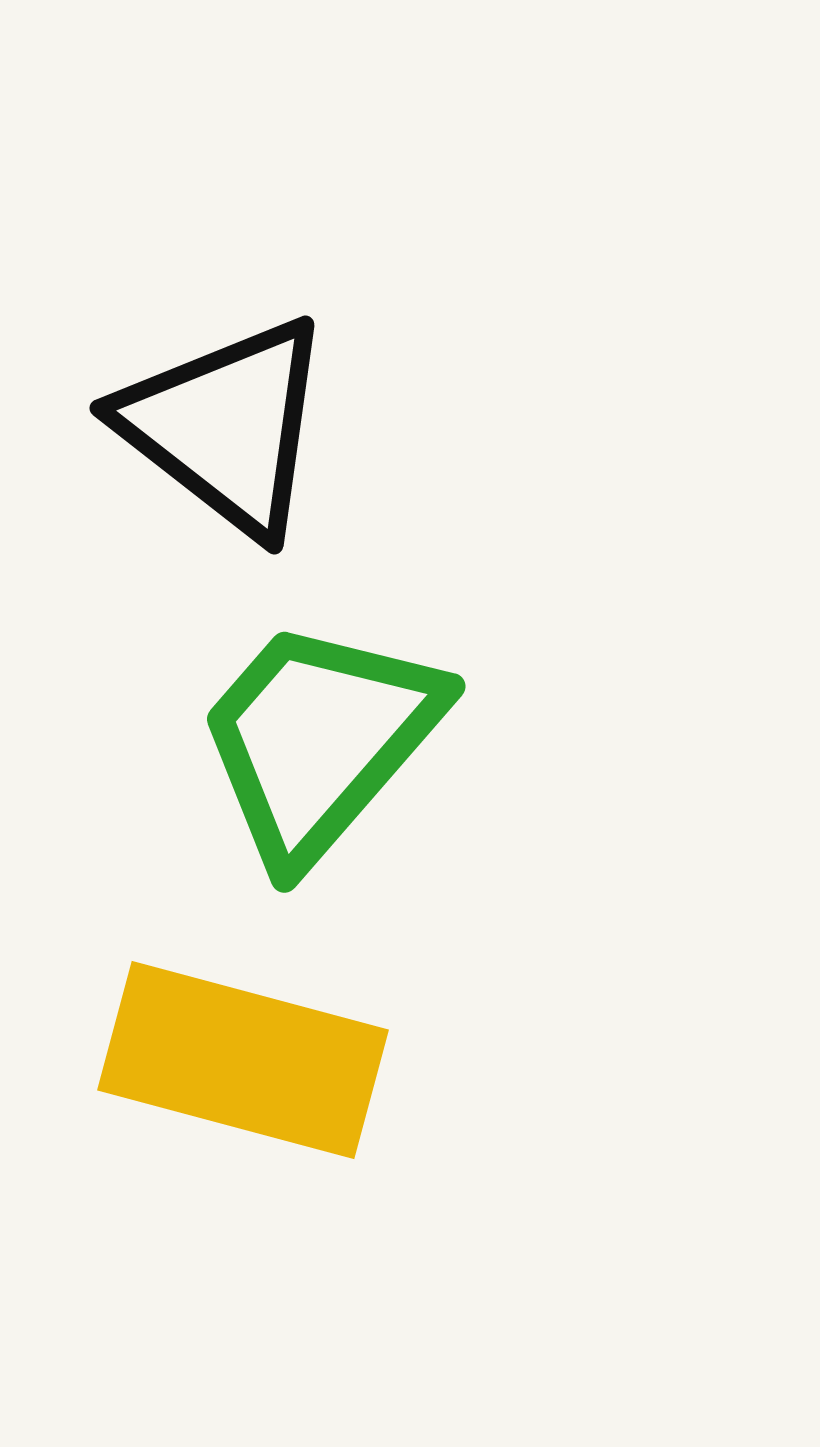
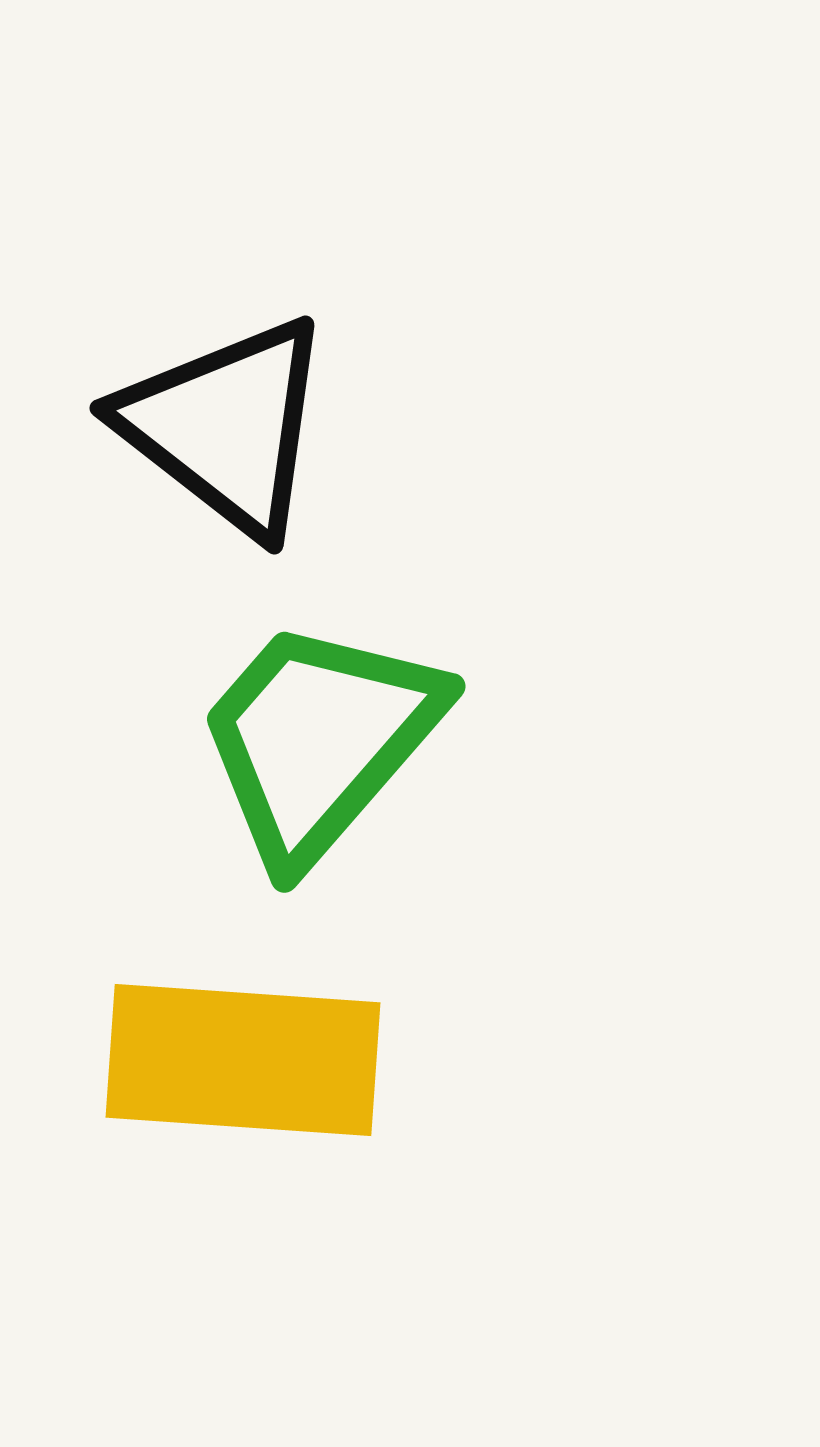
yellow rectangle: rotated 11 degrees counterclockwise
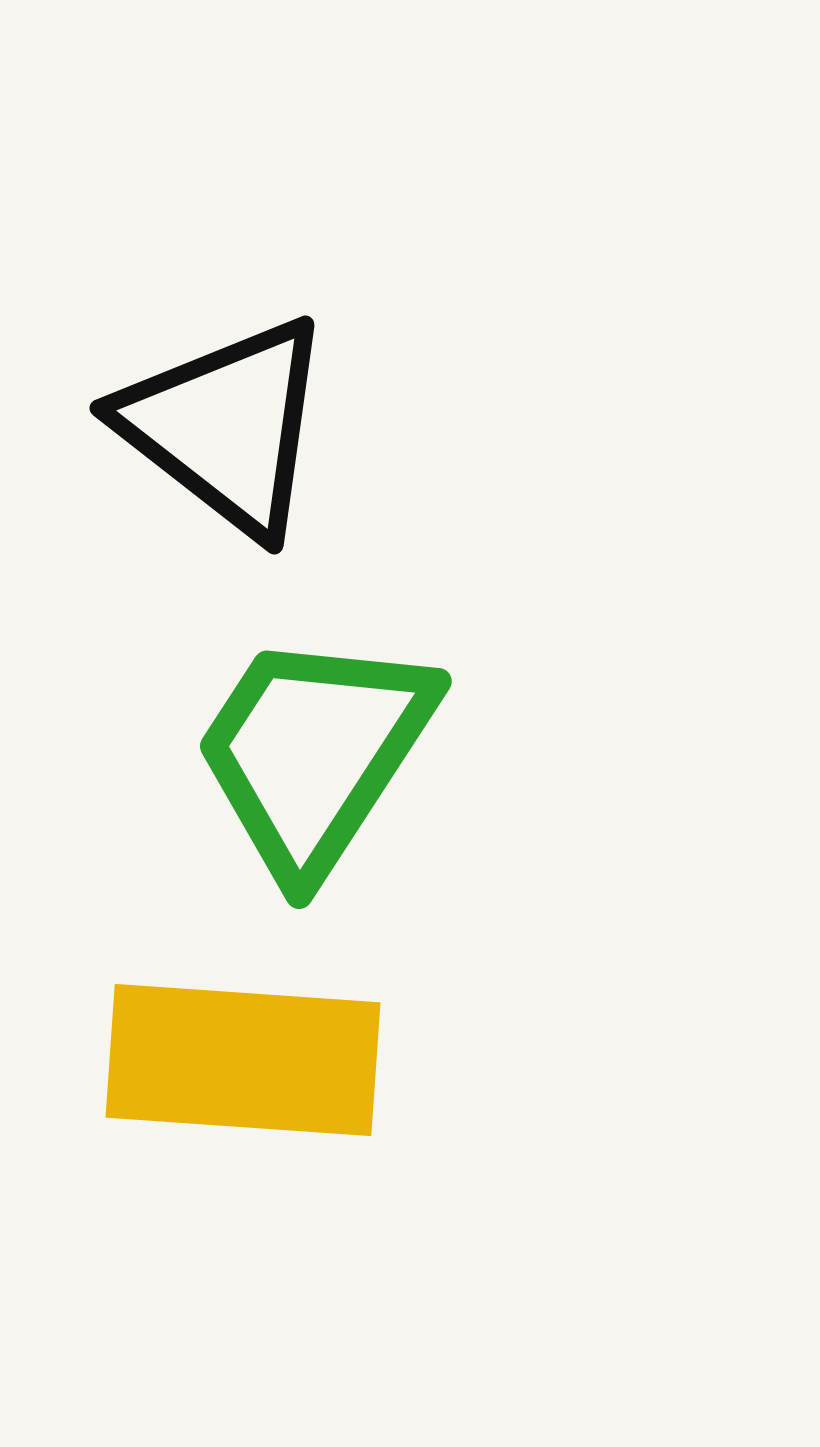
green trapezoid: moved 5 px left, 13 px down; rotated 8 degrees counterclockwise
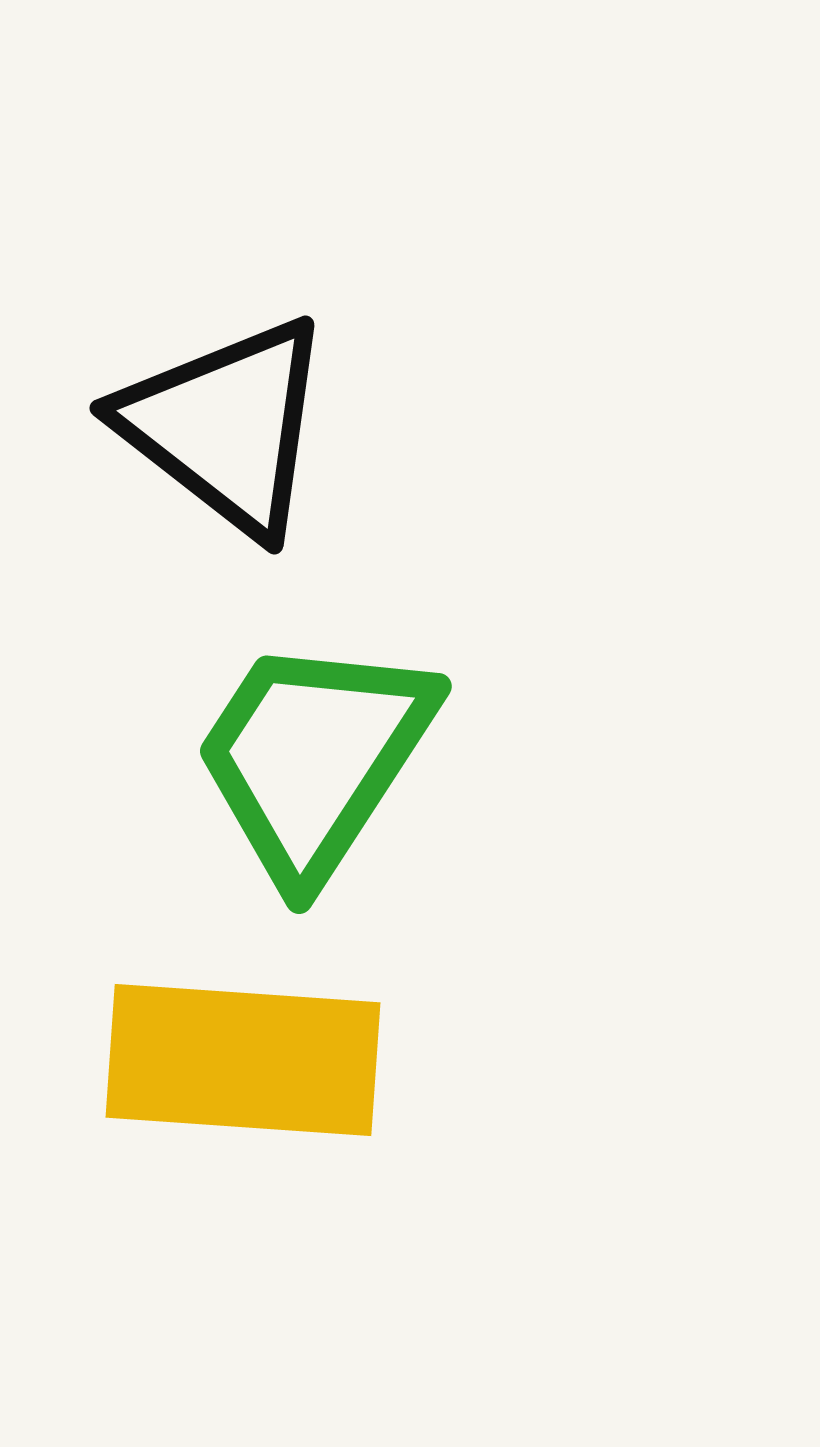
green trapezoid: moved 5 px down
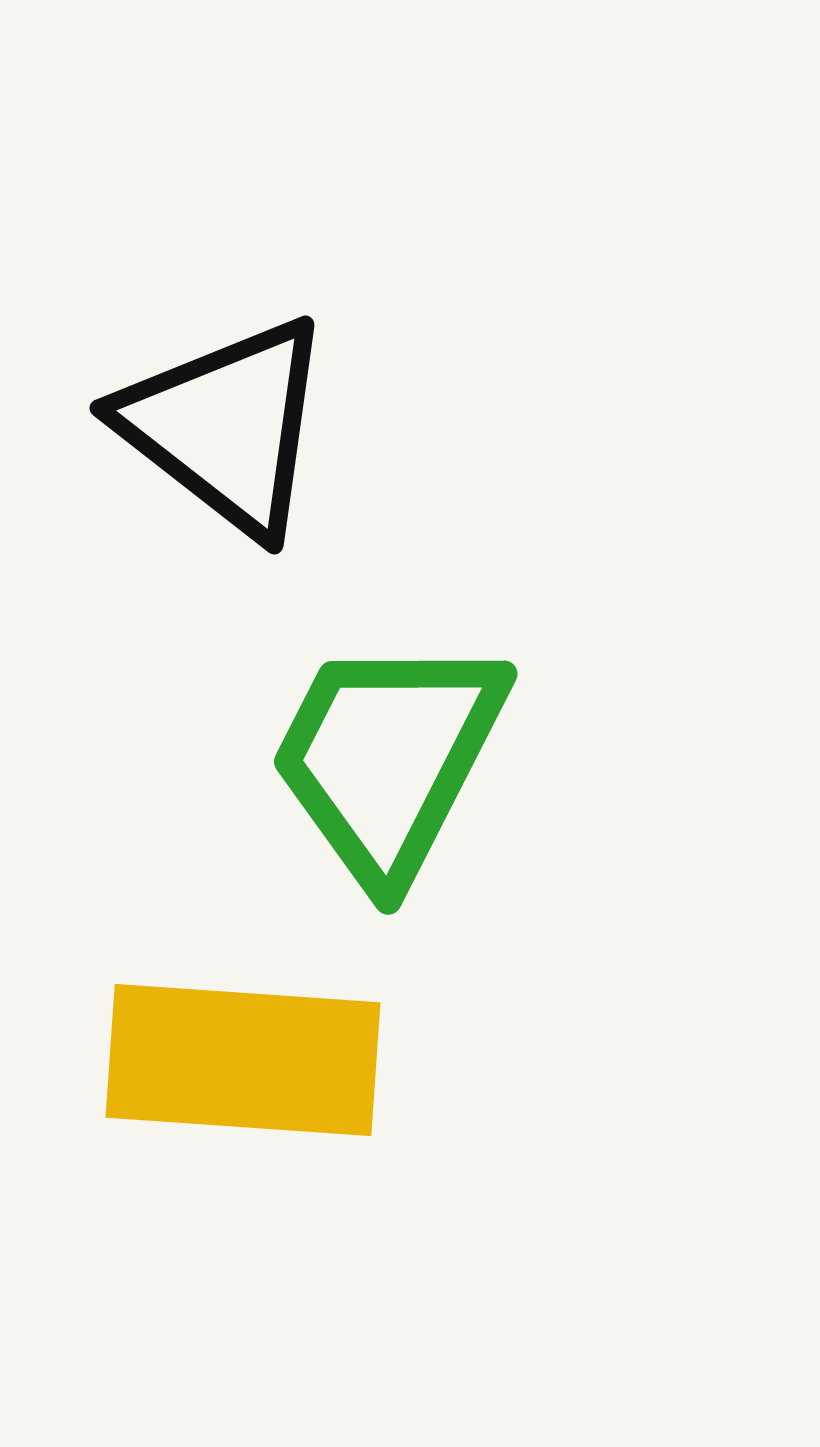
green trapezoid: moved 74 px right; rotated 6 degrees counterclockwise
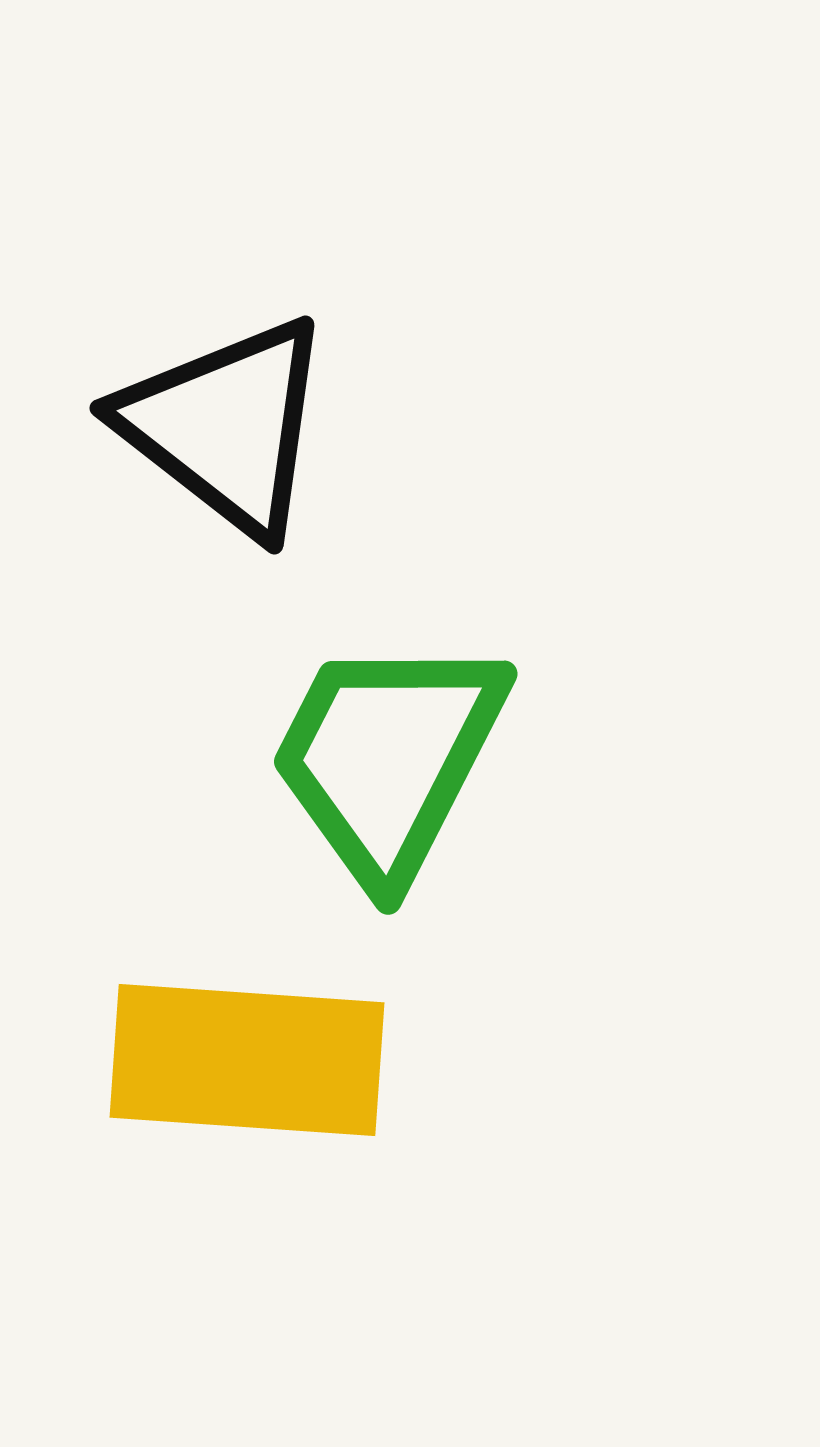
yellow rectangle: moved 4 px right
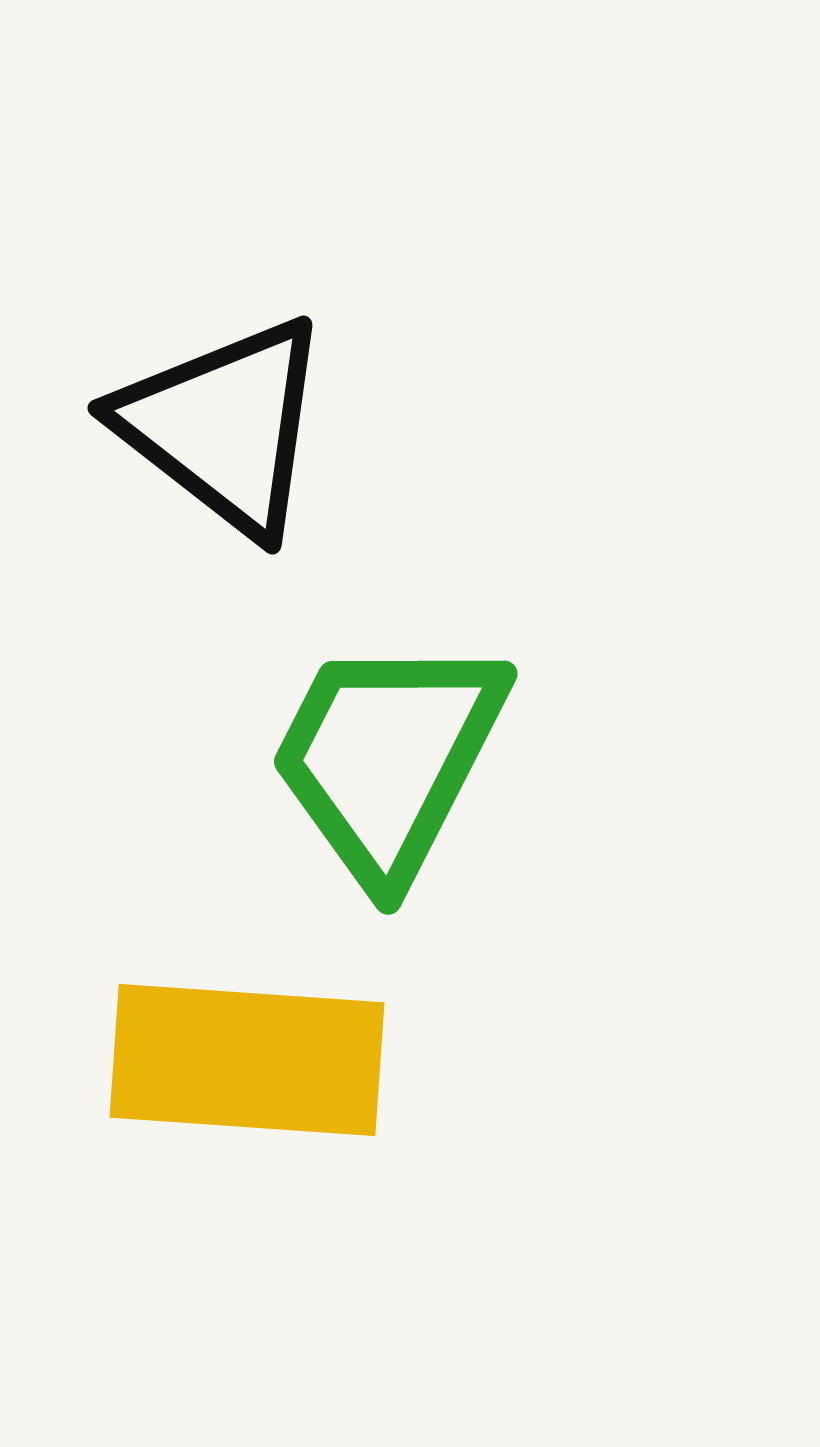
black triangle: moved 2 px left
